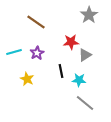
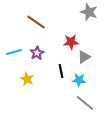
gray star: moved 3 px up; rotated 18 degrees counterclockwise
gray triangle: moved 1 px left, 2 px down
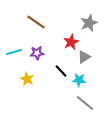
gray star: moved 11 px down; rotated 30 degrees clockwise
red star: rotated 21 degrees counterclockwise
purple star: rotated 24 degrees clockwise
black line: rotated 32 degrees counterclockwise
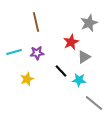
brown line: rotated 42 degrees clockwise
yellow star: rotated 24 degrees clockwise
gray line: moved 9 px right
